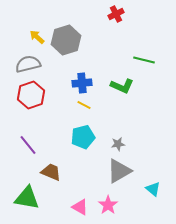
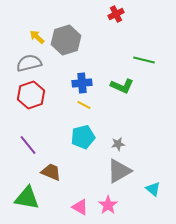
gray semicircle: moved 1 px right, 1 px up
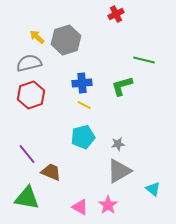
green L-shape: rotated 140 degrees clockwise
purple line: moved 1 px left, 9 px down
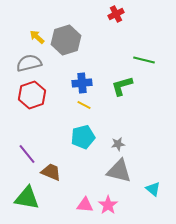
red hexagon: moved 1 px right
gray triangle: rotated 44 degrees clockwise
pink triangle: moved 5 px right, 2 px up; rotated 24 degrees counterclockwise
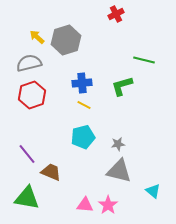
cyan triangle: moved 2 px down
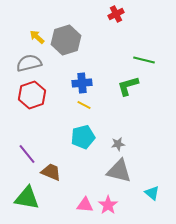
green L-shape: moved 6 px right
cyan triangle: moved 1 px left, 2 px down
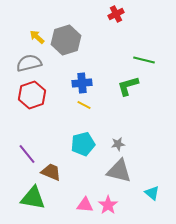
cyan pentagon: moved 7 px down
green triangle: moved 6 px right
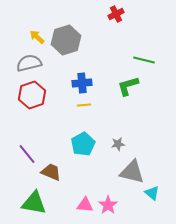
yellow line: rotated 32 degrees counterclockwise
cyan pentagon: rotated 15 degrees counterclockwise
gray triangle: moved 13 px right, 1 px down
green triangle: moved 1 px right, 5 px down
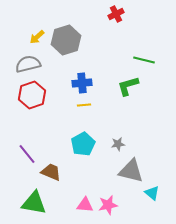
yellow arrow: rotated 84 degrees counterclockwise
gray semicircle: moved 1 px left, 1 px down
gray triangle: moved 1 px left, 1 px up
pink star: rotated 24 degrees clockwise
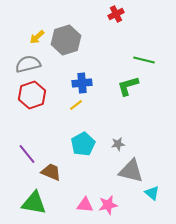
yellow line: moved 8 px left; rotated 32 degrees counterclockwise
